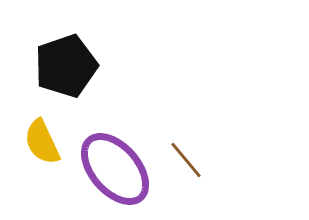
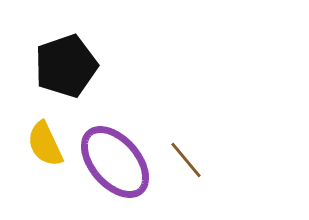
yellow semicircle: moved 3 px right, 2 px down
purple ellipse: moved 7 px up
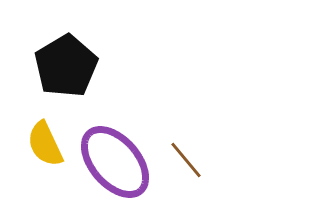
black pentagon: rotated 12 degrees counterclockwise
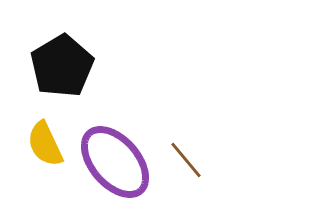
black pentagon: moved 4 px left
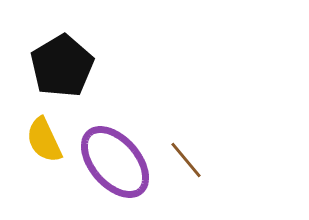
yellow semicircle: moved 1 px left, 4 px up
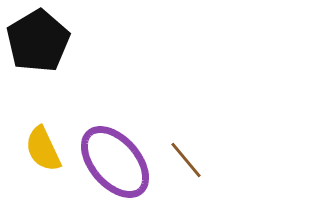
black pentagon: moved 24 px left, 25 px up
yellow semicircle: moved 1 px left, 9 px down
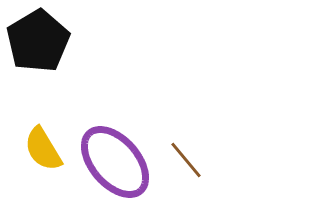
yellow semicircle: rotated 6 degrees counterclockwise
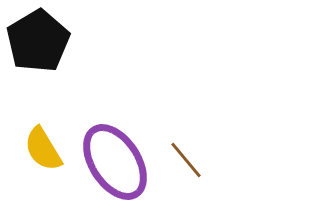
purple ellipse: rotated 8 degrees clockwise
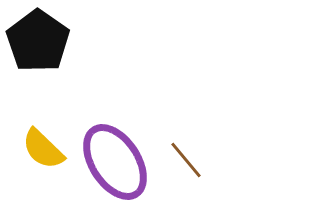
black pentagon: rotated 6 degrees counterclockwise
yellow semicircle: rotated 15 degrees counterclockwise
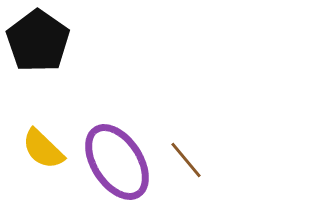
purple ellipse: moved 2 px right
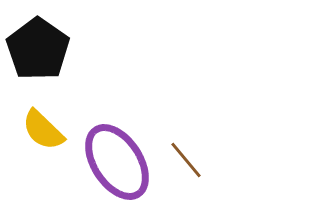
black pentagon: moved 8 px down
yellow semicircle: moved 19 px up
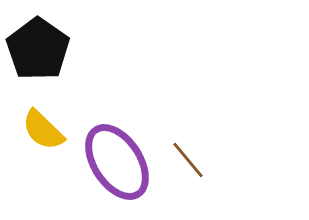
brown line: moved 2 px right
